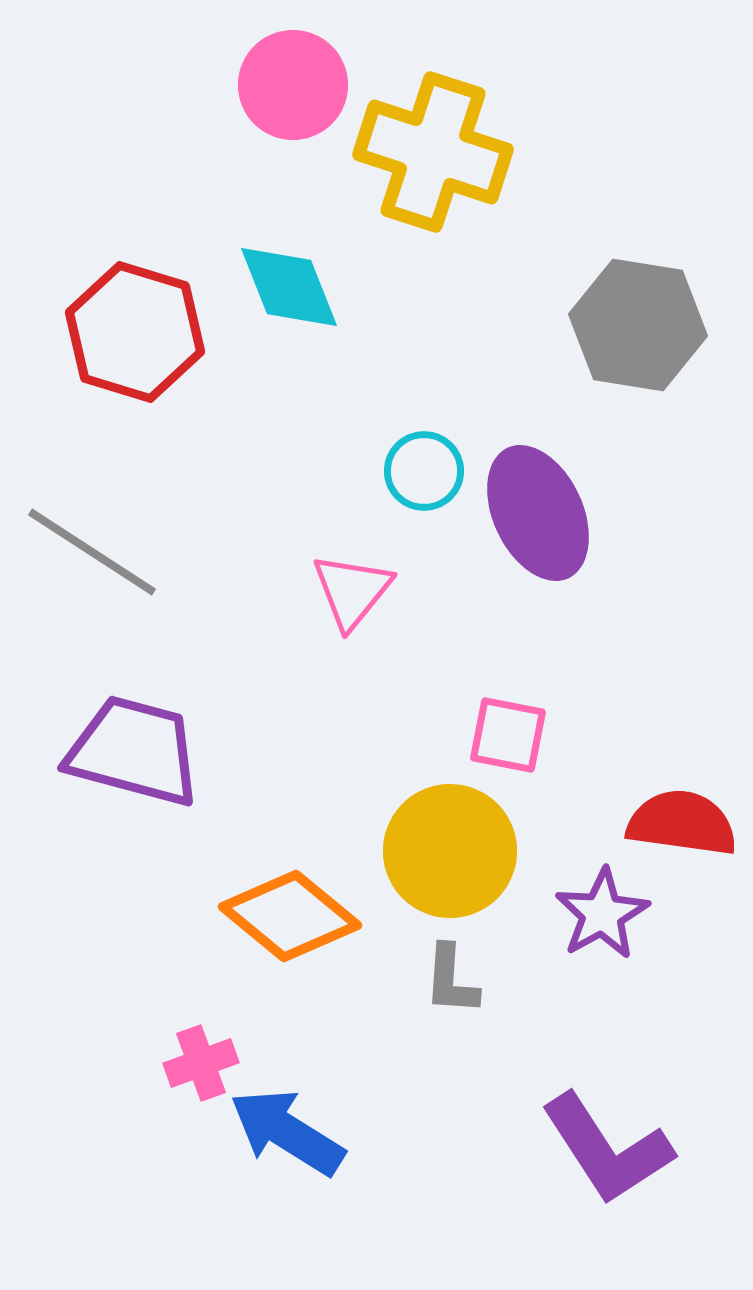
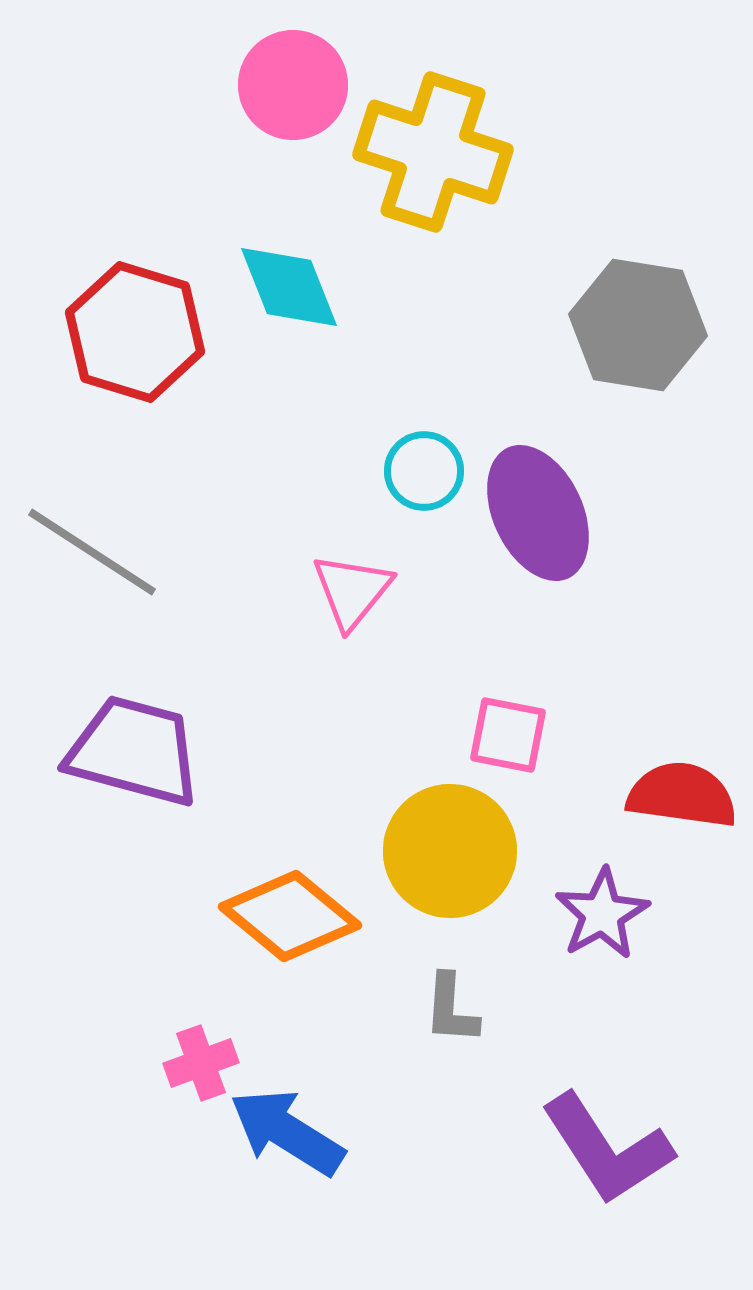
red semicircle: moved 28 px up
gray L-shape: moved 29 px down
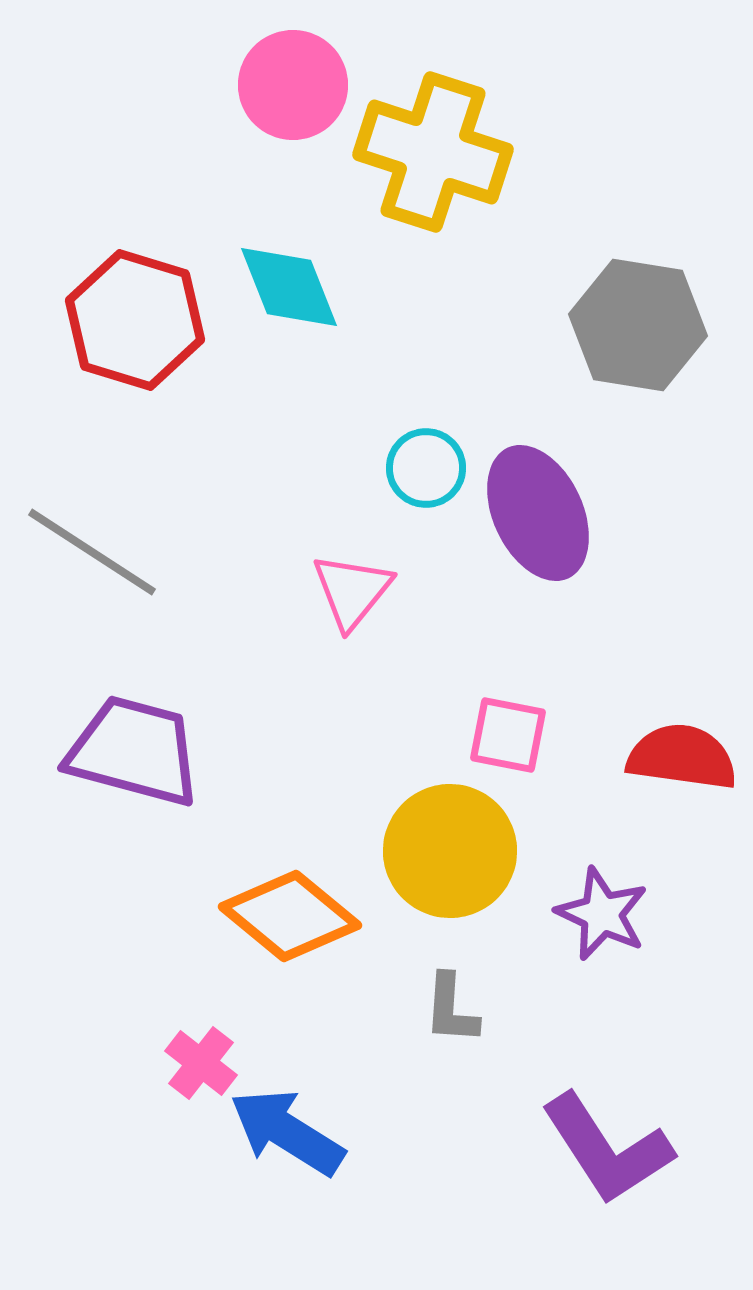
red hexagon: moved 12 px up
cyan circle: moved 2 px right, 3 px up
red semicircle: moved 38 px up
purple star: rotated 18 degrees counterclockwise
pink cross: rotated 32 degrees counterclockwise
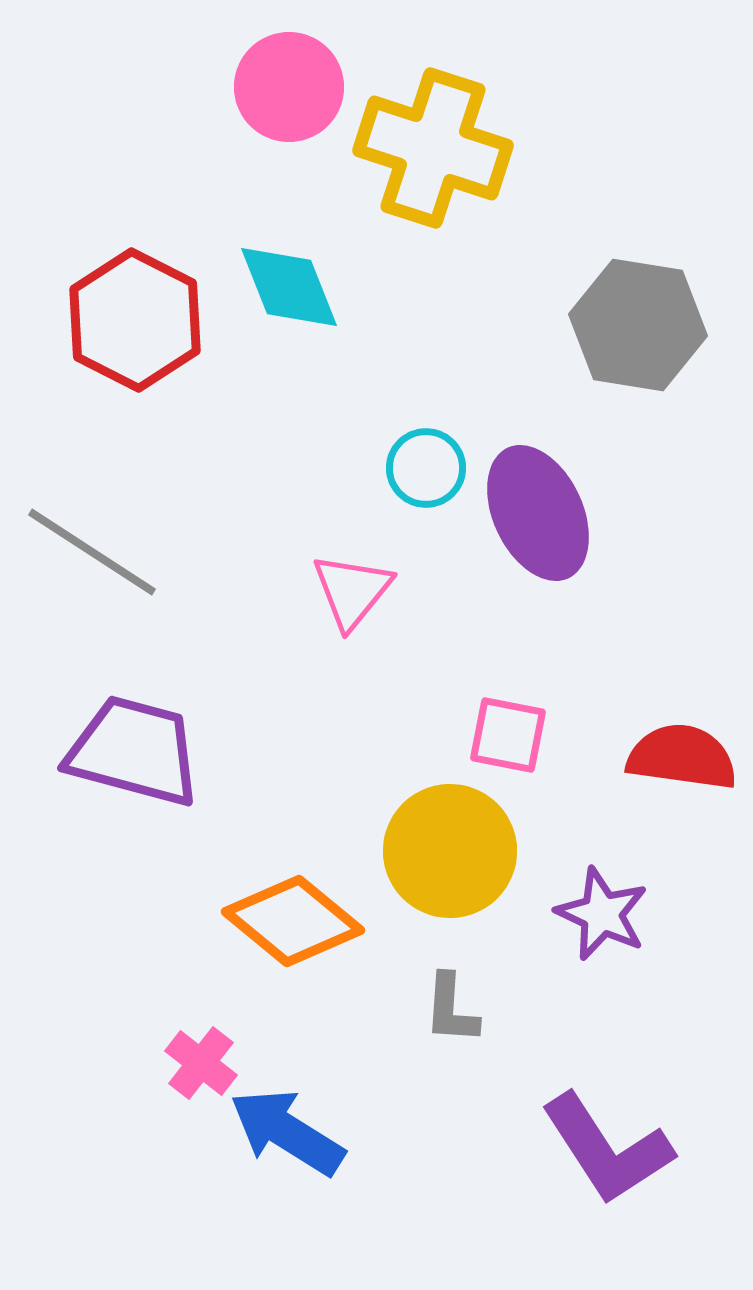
pink circle: moved 4 px left, 2 px down
yellow cross: moved 4 px up
red hexagon: rotated 10 degrees clockwise
orange diamond: moved 3 px right, 5 px down
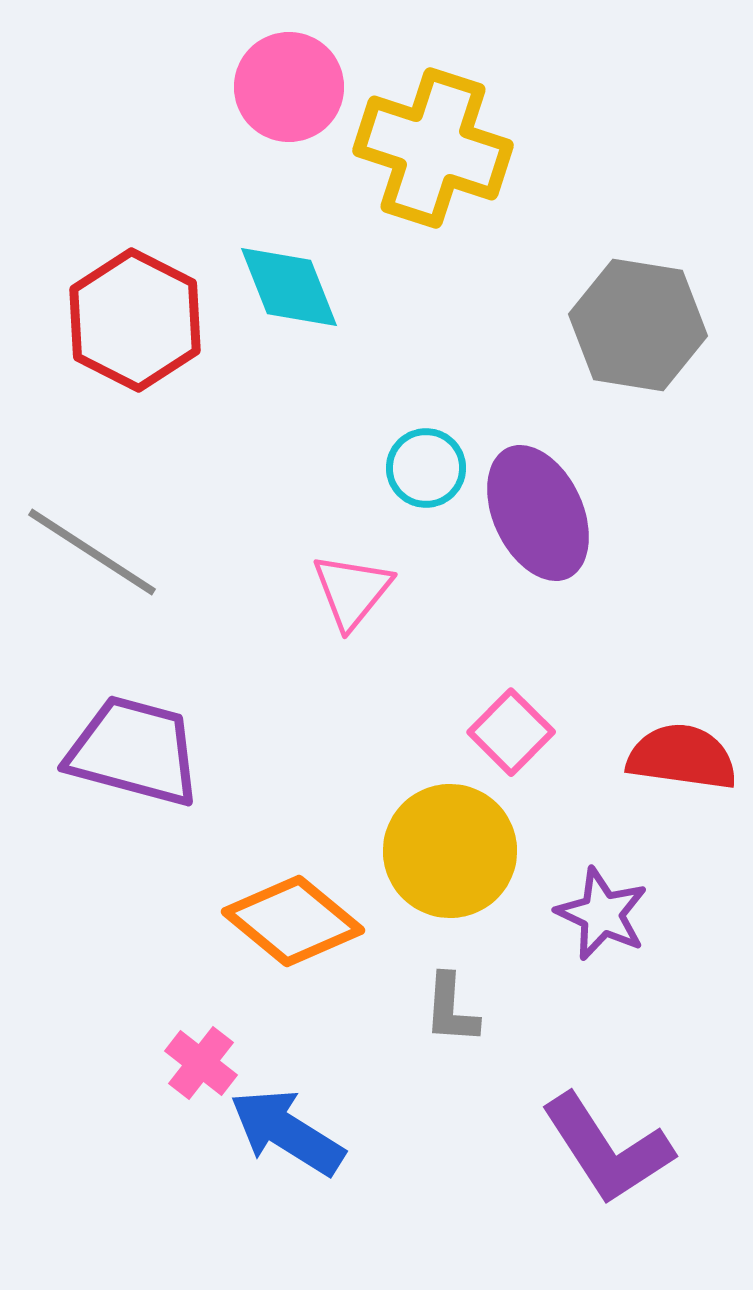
pink square: moved 3 px right, 3 px up; rotated 34 degrees clockwise
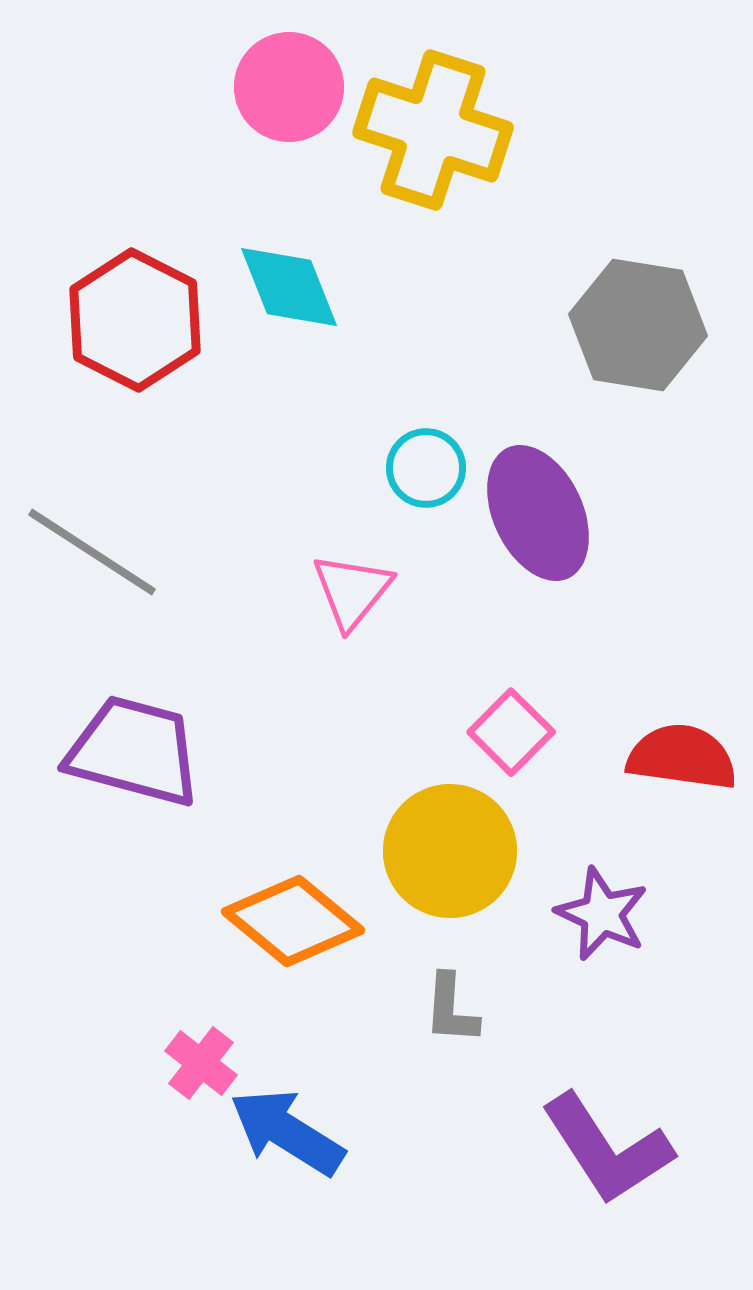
yellow cross: moved 18 px up
